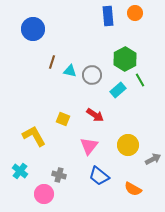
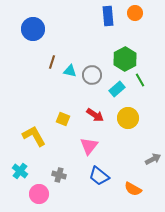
cyan rectangle: moved 1 px left, 1 px up
yellow circle: moved 27 px up
pink circle: moved 5 px left
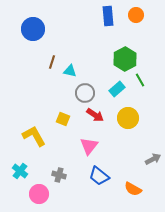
orange circle: moved 1 px right, 2 px down
gray circle: moved 7 px left, 18 px down
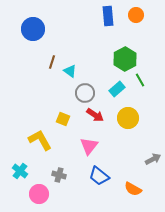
cyan triangle: rotated 24 degrees clockwise
yellow L-shape: moved 6 px right, 4 px down
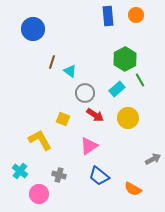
pink triangle: rotated 18 degrees clockwise
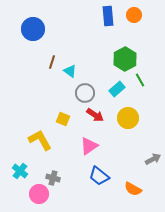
orange circle: moved 2 px left
gray cross: moved 6 px left, 3 px down
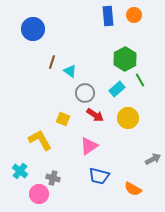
blue trapezoid: rotated 25 degrees counterclockwise
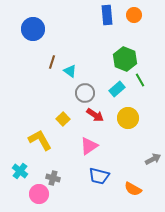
blue rectangle: moved 1 px left, 1 px up
green hexagon: rotated 10 degrees counterclockwise
yellow square: rotated 24 degrees clockwise
